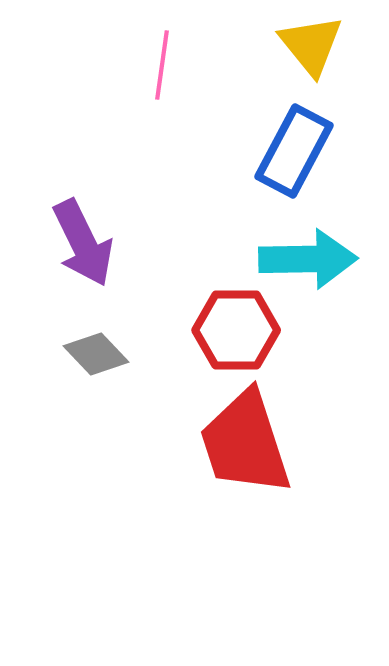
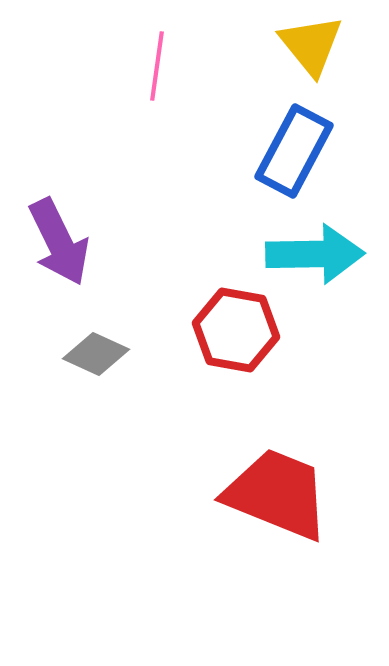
pink line: moved 5 px left, 1 px down
purple arrow: moved 24 px left, 1 px up
cyan arrow: moved 7 px right, 5 px up
red hexagon: rotated 10 degrees clockwise
gray diamond: rotated 22 degrees counterclockwise
red trapezoid: moved 32 px right, 51 px down; rotated 130 degrees clockwise
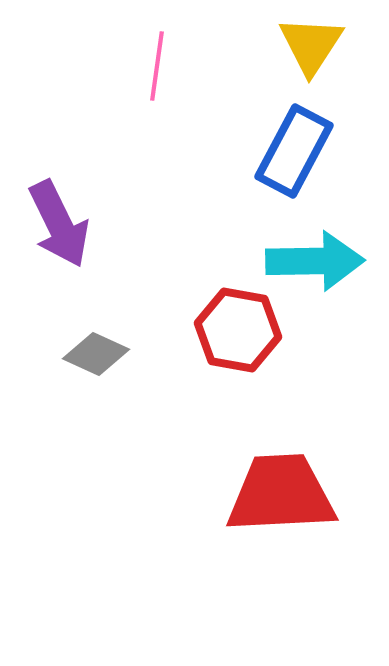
yellow triangle: rotated 12 degrees clockwise
purple arrow: moved 18 px up
cyan arrow: moved 7 px down
red hexagon: moved 2 px right
red trapezoid: moved 4 px right; rotated 25 degrees counterclockwise
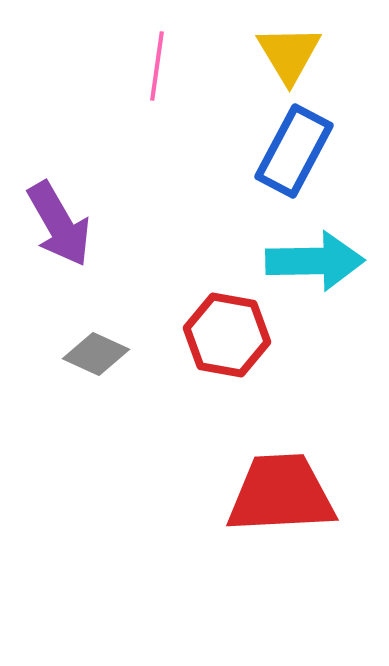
yellow triangle: moved 22 px left, 9 px down; rotated 4 degrees counterclockwise
purple arrow: rotated 4 degrees counterclockwise
red hexagon: moved 11 px left, 5 px down
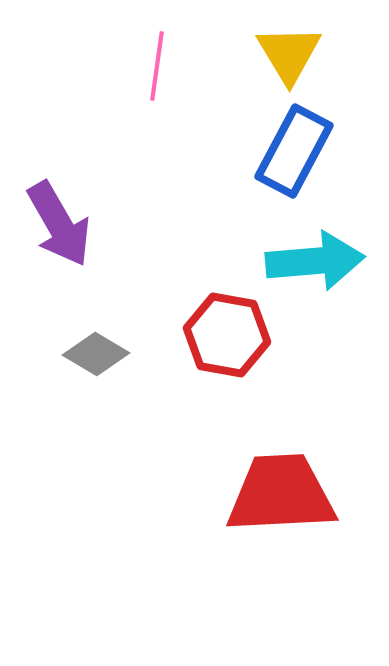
cyan arrow: rotated 4 degrees counterclockwise
gray diamond: rotated 6 degrees clockwise
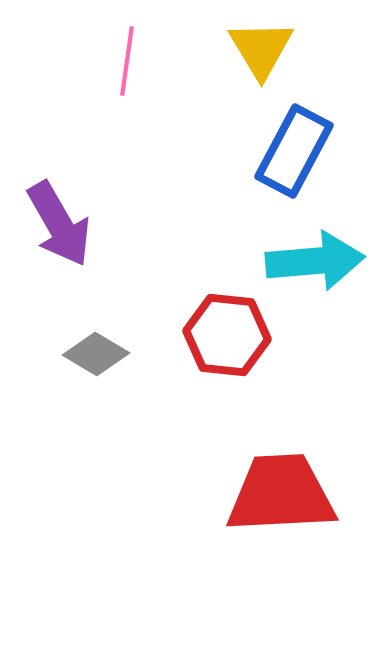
yellow triangle: moved 28 px left, 5 px up
pink line: moved 30 px left, 5 px up
red hexagon: rotated 4 degrees counterclockwise
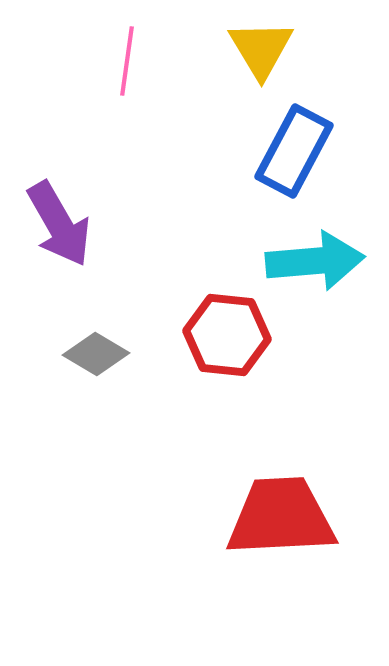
red trapezoid: moved 23 px down
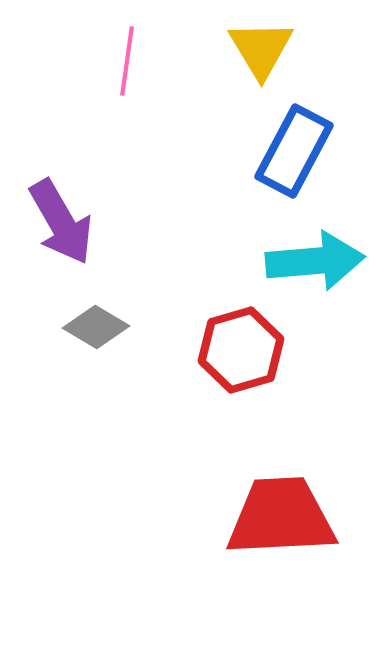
purple arrow: moved 2 px right, 2 px up
red hexagon: moved 14 px right, 15 px down; rotated 22 degrees counterclockwise
gray diamond: moved 27 px up
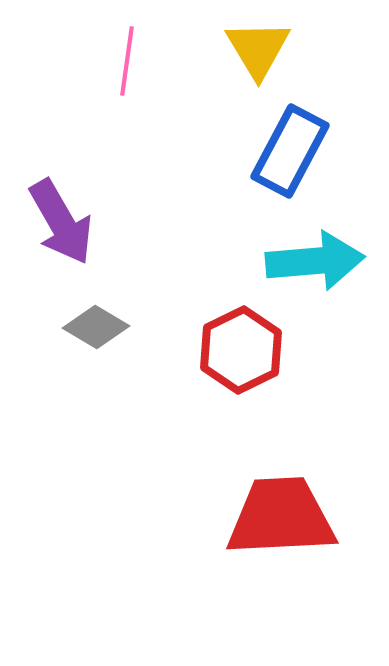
yellow triangle: moved 3 px left
blue rectangle: moved 4 px left
red hexagon: rotated 10 degrees counterclockwise
